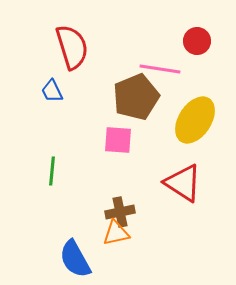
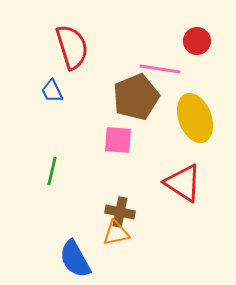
yellow ellipse: moved 2 px up; rotated 54 degrees counterclockwise
green line: rotated 8 degrees clockwise
brown cross: rotated 24 degrees clockwise
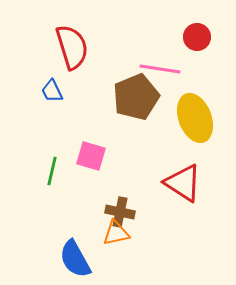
red circle: moved 4 px up
pink square: moved 27 px left, 16 px down; rotated 12 degrees clockwise
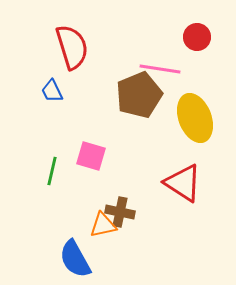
brown pentagon: moved 3 px right, 2 px up
orange triangle: moved 13 px left, 8 px up
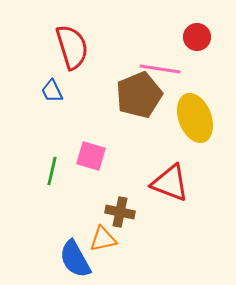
red triangle: moved 13 px left; rotated 12 degrees counterclockwise
orange triangle: moved 14 px down
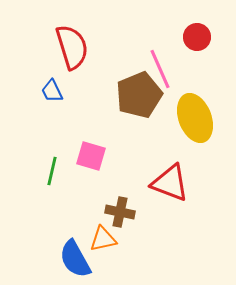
pink line: rotated 57 degrees clockwise
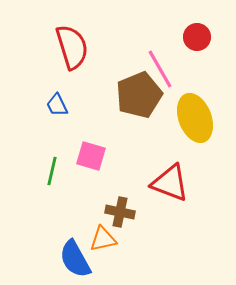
pink line: rotated 6 degrees counterclockwise
blue trapezoid: moved 5 px right, 14 px down
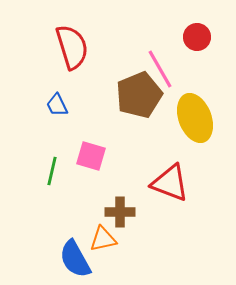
brown cross: rotated 12 degrees counterclockwise
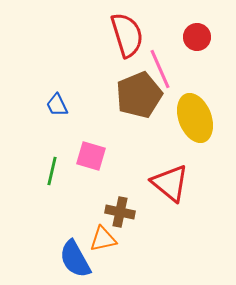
red semicircle: moved 55 px right, 12 px up
pink line: rotated 6 degrees clockwise
red triangle: rotated 18 degrees clockwise
brown cross: rotated 12 degrees clockwise
